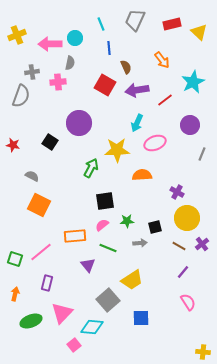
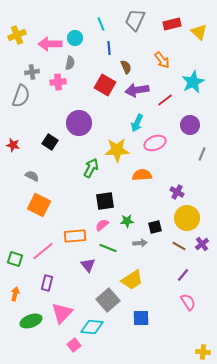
pink line at (41, 252): moved 2 px right, 1 px up
purple line at (183, 272): moved 3 px down
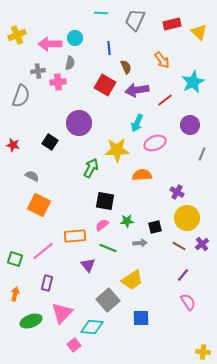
cyan line at (101, 24): moved 11 px up; rotated 64 degrees counterclockwise
gray cross at (32, 72): moved 6 px right, 1 px up
black square at (105, 201): rotated 18 degrees clockwise
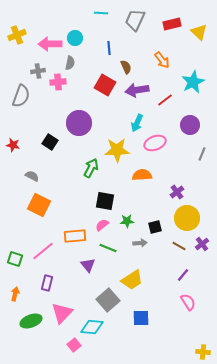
purple cross at (177, 192): rotated 24 degrees clockwise
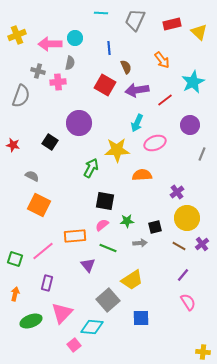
gray cross at (38, 71): rotated 24 degrees clockwise
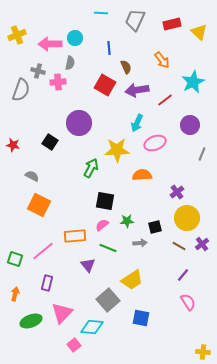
gray semicircle at (21, 96): moved 6 px up
blue square at (141, 318): rotated 12 degrees clockwise
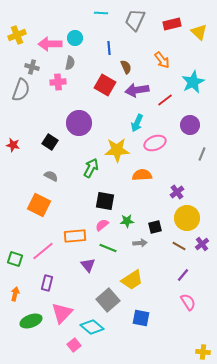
gray cross at (38, 71): moved 6 px left, 4 px up
gray semicircle at (32, 176): moved 19 px right
cyan diamond at (92, 327): rotated 35 degrees clockwise
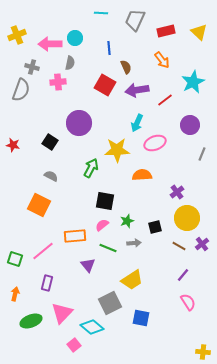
red rectangle at (172, 24): moved 6 px left, 7 px down
green star at (127, 221): rotated 16 degrees counterclockwise
gray arrow at (140, 243): moved 6 px left
gray square at (108, 300): moved 2 px right, 3 px down; rotated 15 degrees clockwise
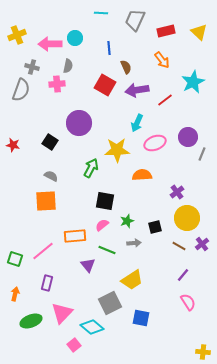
gray semicircle at (70, 63): moved 2 px left, 3 px down
pink cross at (58, 82): moved 1 px left, 2 px down
purple circle at (190, 125): moved 2 px left, 12 px down
orange square at (39, 205): moved 7 px right, 4 px up; rotated 30 degrees counterclockwise
green line at (108, 248): moved 1 px left, 2 px down
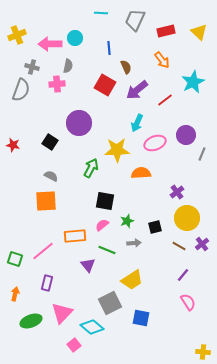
purple arrow at (137, 90): rotated 30 degrees counterclockwise
purple circle at (188, 137): moved 2 px left, 2 px up
orange semicircle at (142, 175): moved 1 px left, 2 px up
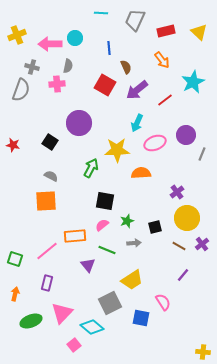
pink line at (43, 251): moved 4 px right
pink semicircle at (188, 302): moved 25 px left
